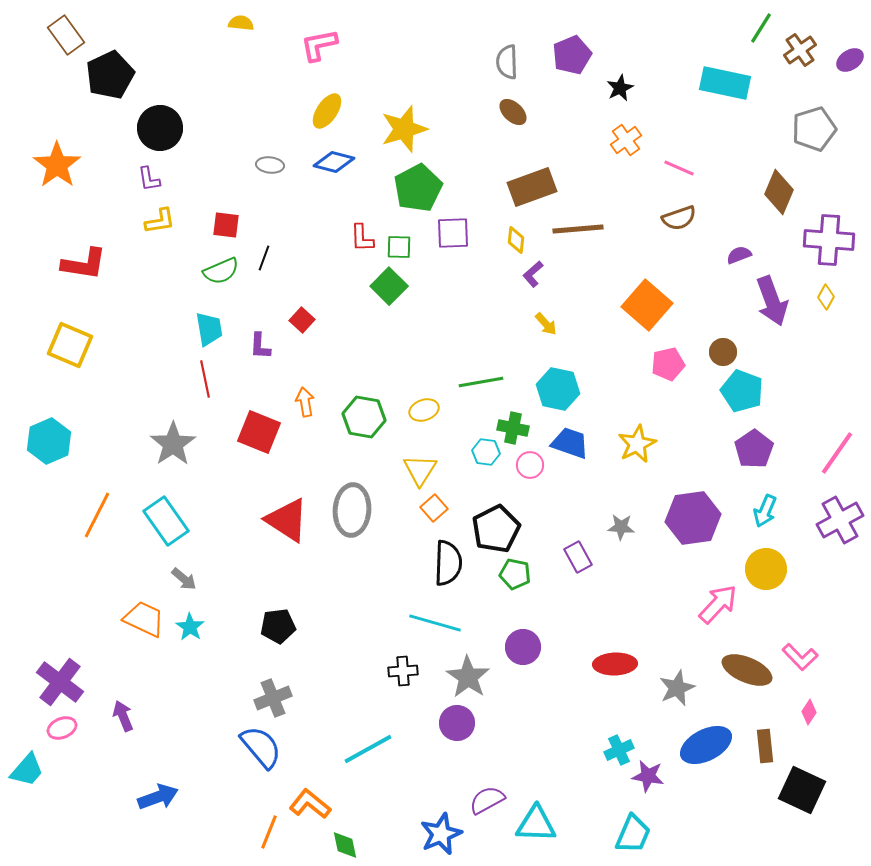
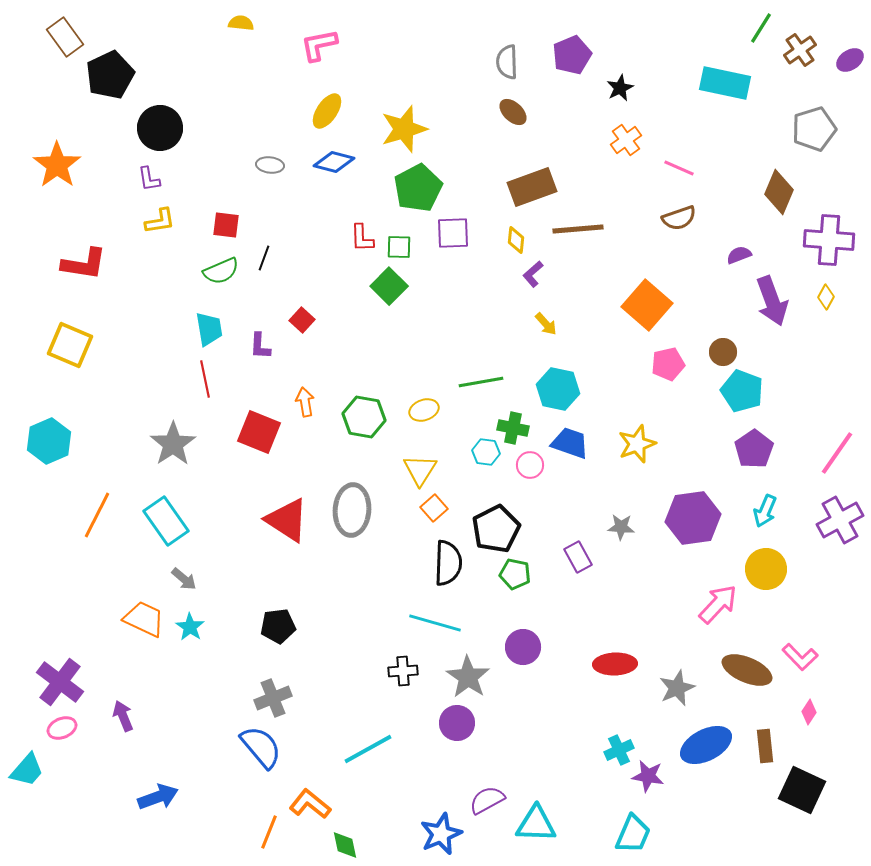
brown rectangle at (66, 35): moved 1 px left, 2 px down
yellow star at (637, 444): rotated 6 degrees clockwise
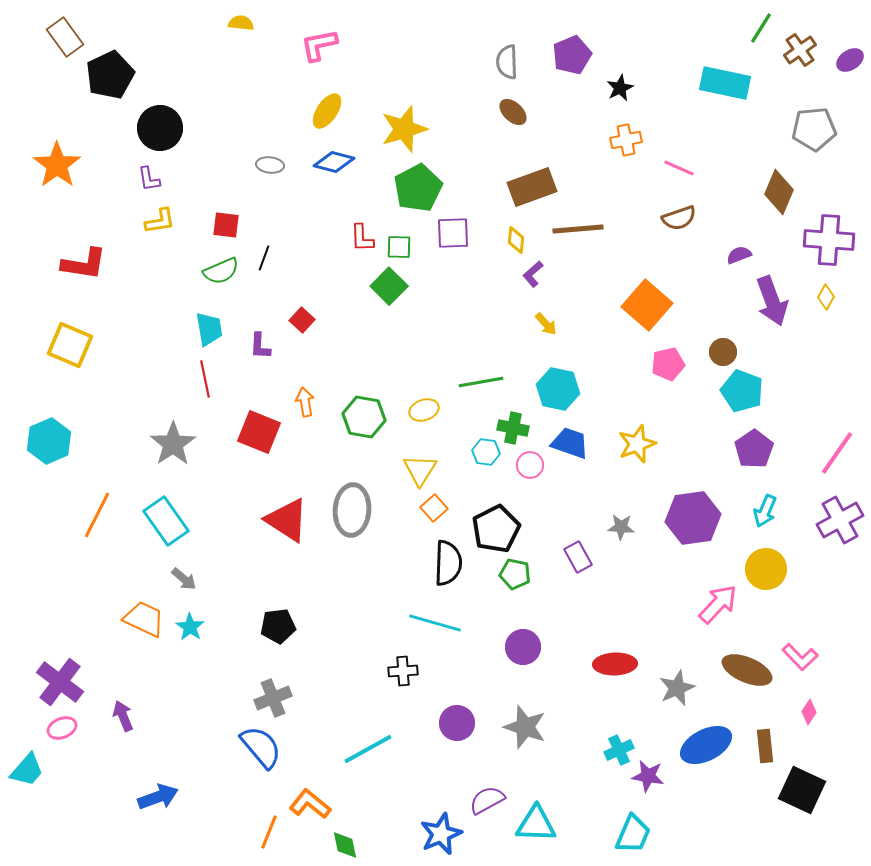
gray pentagon at (814, 129): rotated 12 degrees clockwise
orange cross at (626, 140): rotated 24 degrees clockwise
gray star at (468, 677): moved 57 px right, 50 px down; rotated 15 degrees counterclockwise
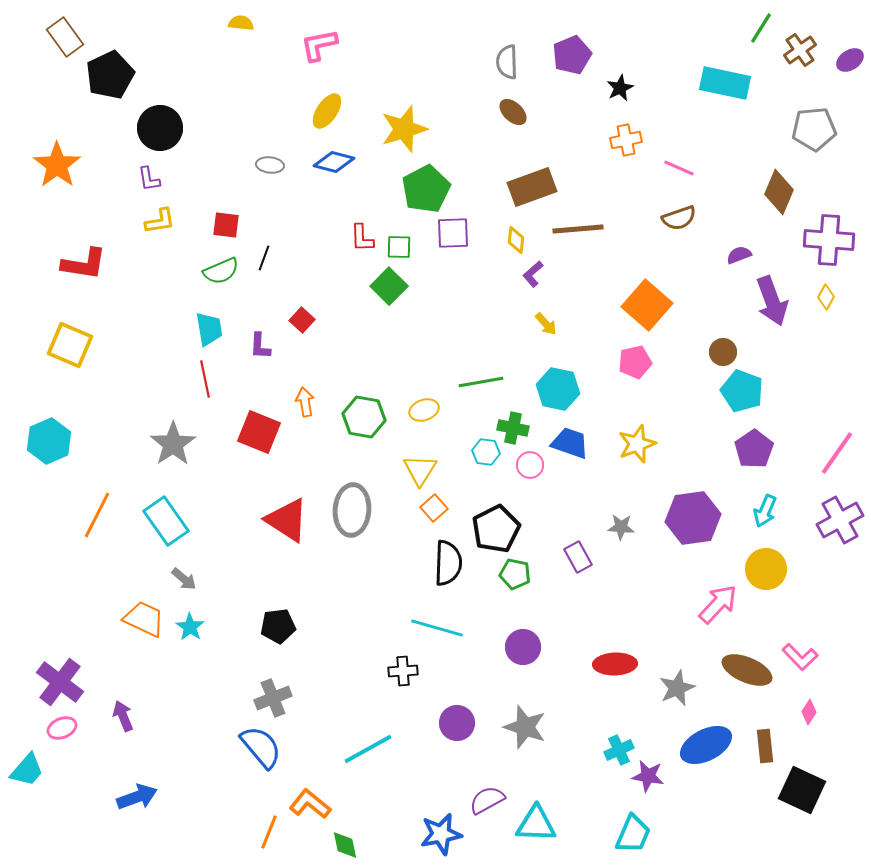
green pentagon at (418, 188): moved 8 px right, 1 px down
pink pentagon at (668, 364): moved 33 px left, 2 px up
cyan line at (435, 623): moved 2 px right, 5 px down
blue arrow at (158, 797): moved 21 px left
blue star at (441, 834): rotated 12 degrees clockwise
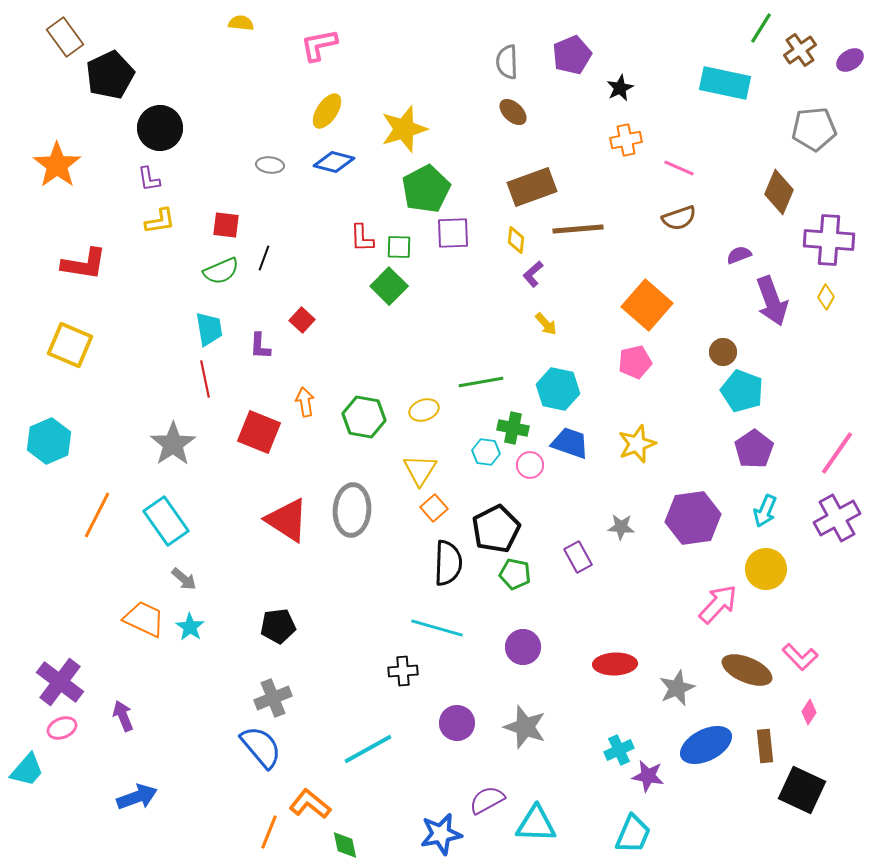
purple cross at (840, 520): moved 3 px left, 2 px up
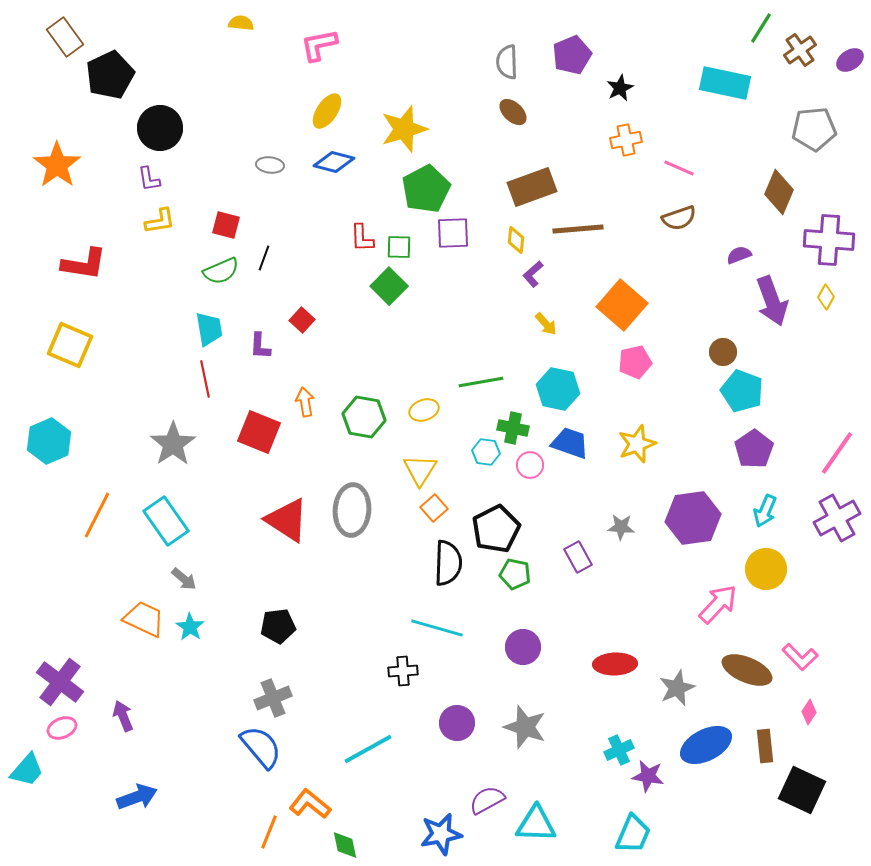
red square at (226, 225): rotated 8 degrees clockwise
orange square at (647, 305): moved 25 px left
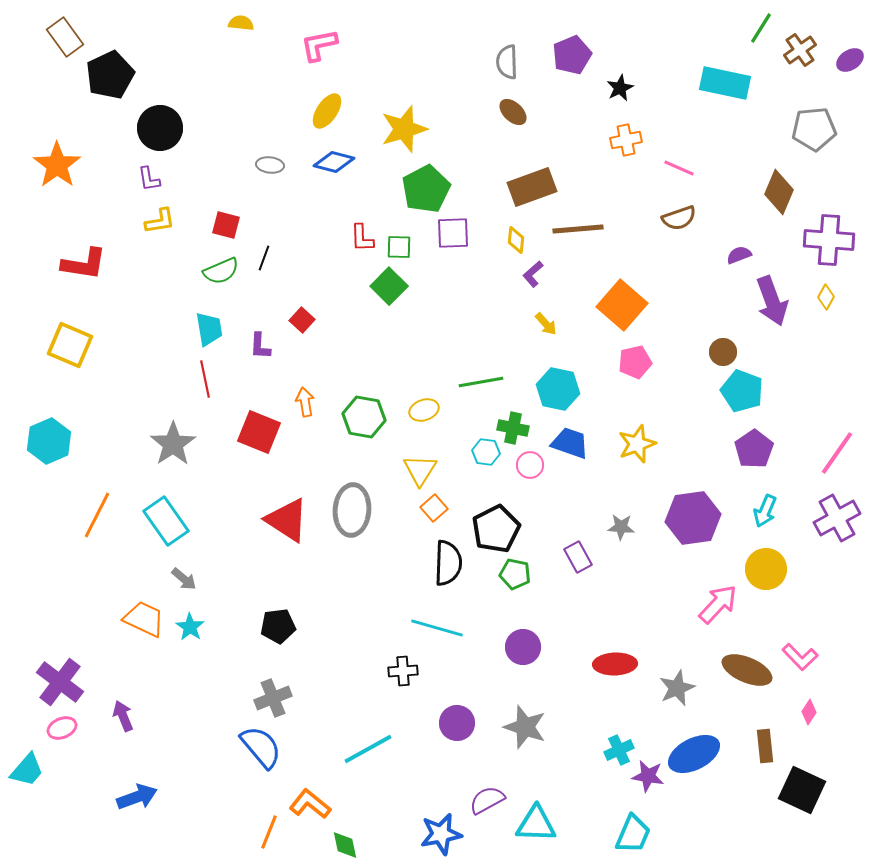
blue ellipse at (706, 745): moved 12 px left, 9 px down
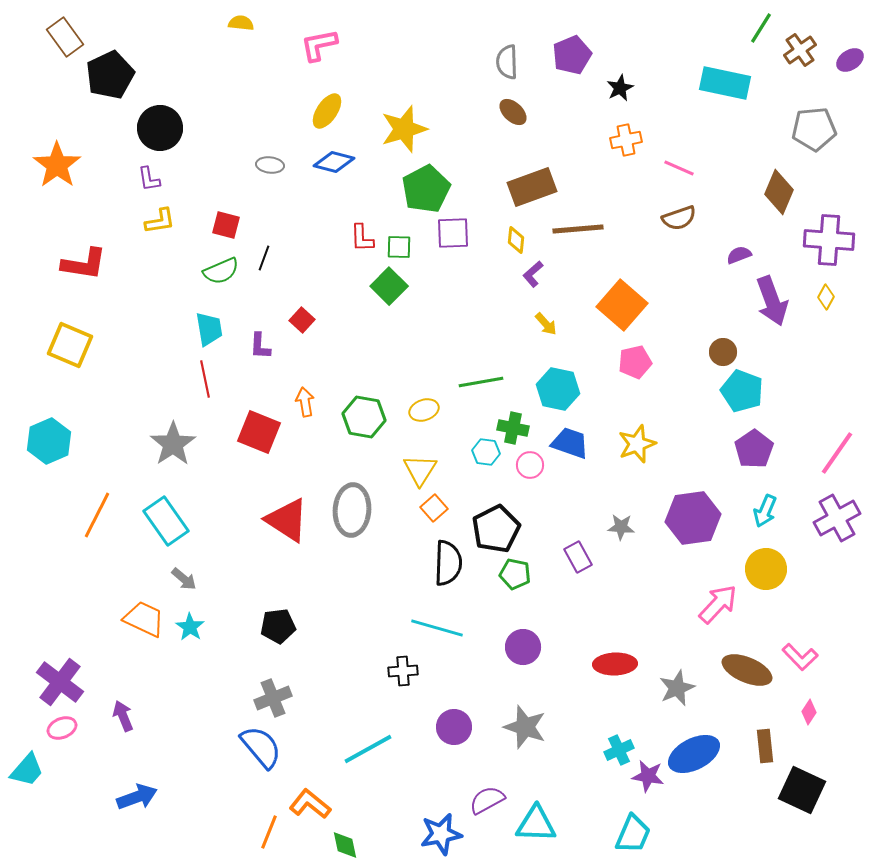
purple circle at (457, 723): moved 3 px left, 4 px down
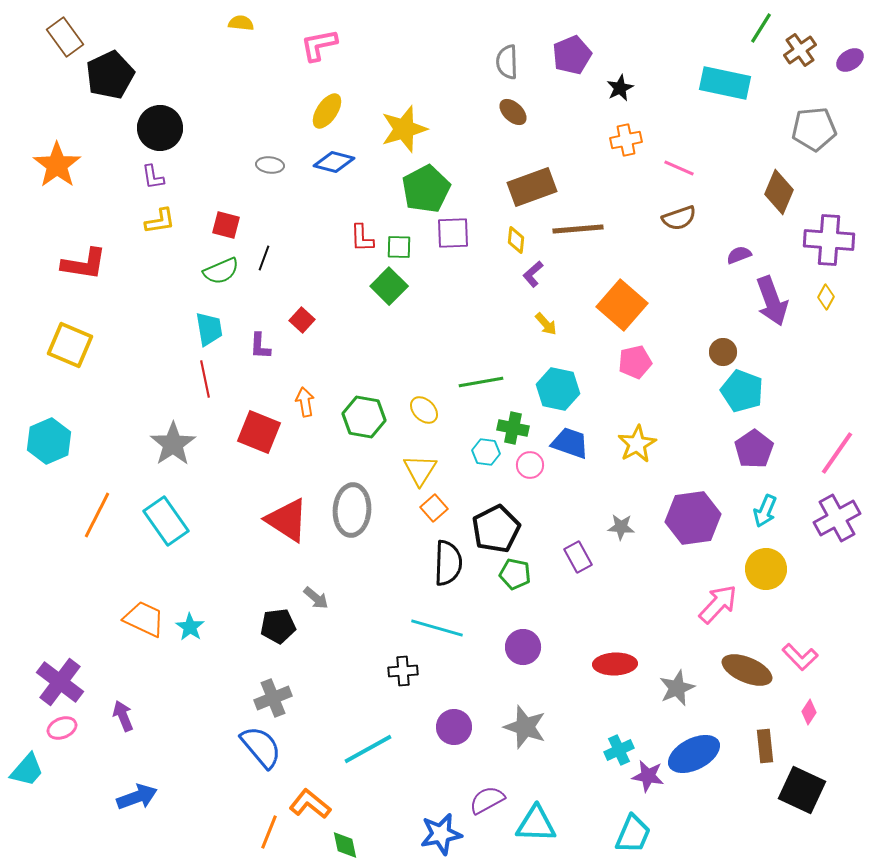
purple L-shape at (149, 179): moved 4 px right, 2 px up
yellow ellipse at (424, 410): rotated 64 degrees clockwise
yellow star at (637, 444): rotated 9 degrees counterclockwise
gray arrow at (184, 579): moved 132 px right, 19 px down
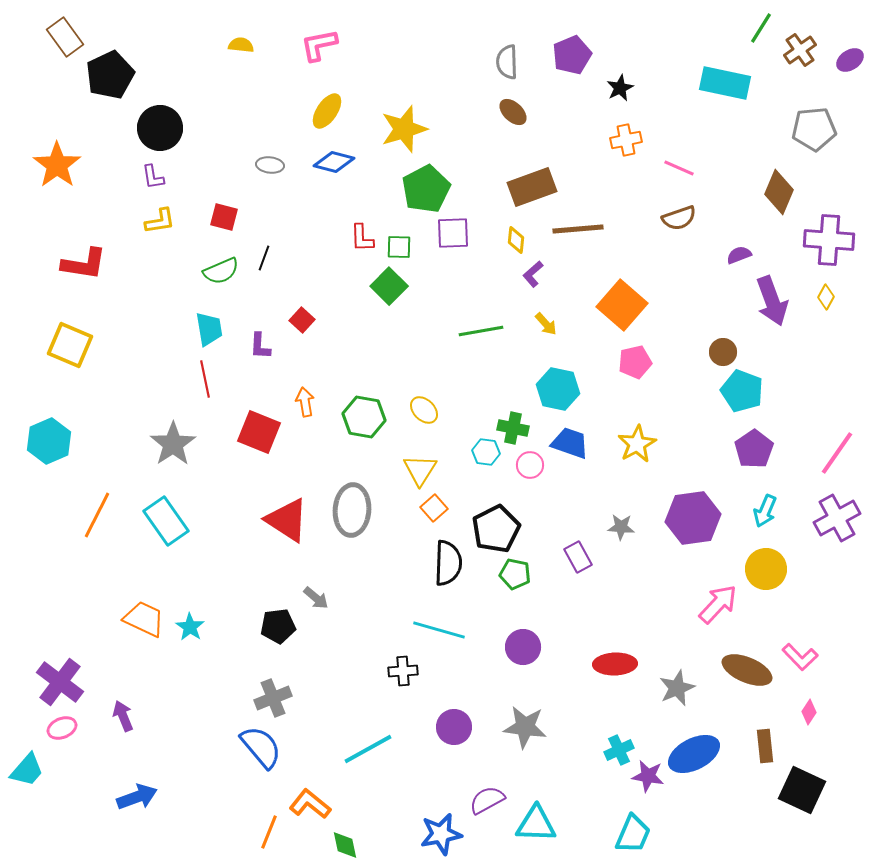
yellow semicircle at (241, 23): moved 22 px down
red square at (226, 225): moved 2 px left, 8 px up
green line at (481, 382): moved 51 px up
cyan line at (437, 628): moved 2 px right, 2 px down
gray star at (525, 727): rotated 12 degrees counterclockwise
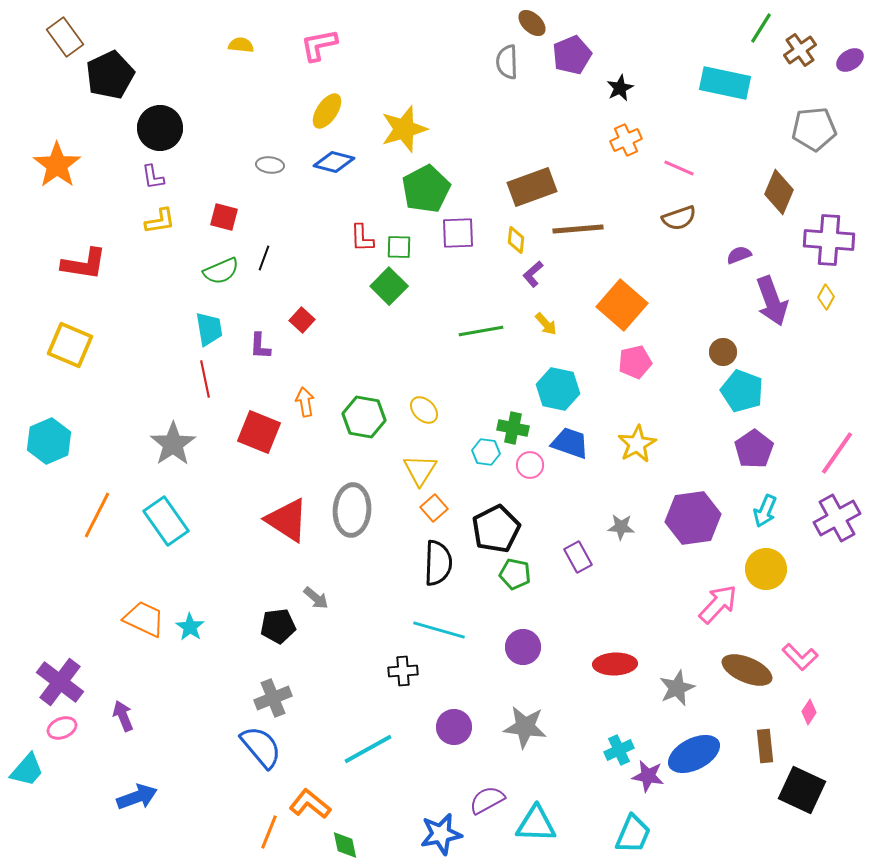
brown ellipse at (513, 112): moved 19 px right, 89 px up
orange cross at (626, 140): rotated 12 degrees counterclockwise
purple square at (453, 233): moved 5 px right
black semicircle at (448, 563): moved 10 px left
